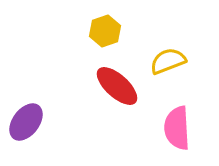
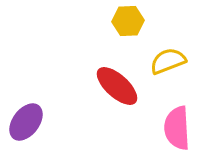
yellow hexagon: moved 23 px right, 10 px up; rotated 16 degrees clockwise
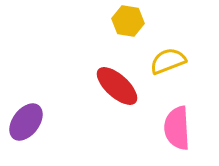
yellow hexagon: rotated 12 degrees clockwise
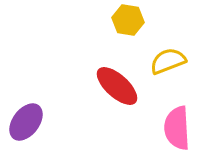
yellow hexagon: moved 1 px up
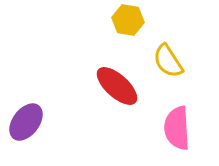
yellow semicircle: rotated 102 degrees counterclockwise
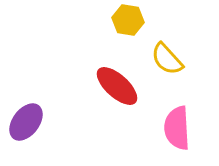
yellow semicircle: moved 1 px left, 2 px up; rotated 9 degrees counterclockwise
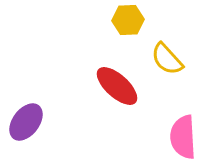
yellow hexagon: rotated 12 degrees counterclockwise
pink semicircle: moved 6 px right, 9 px down
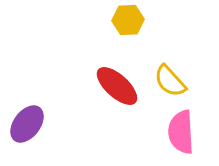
yellow semicircle: moved 3 px right, 22 px down
purple ellipse: moved 1 px right, 2 px down
pink semicircle: moved 2 px left, 5 px up
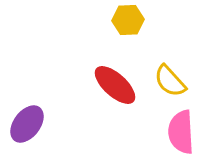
red ellipse: moved 2 px left, 1 px up
